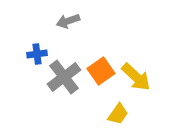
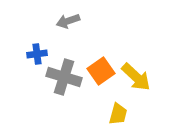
gray cross: rotated 36 degrees counterclockwise
yellow trapezoid: rotated 20 degrees counterclockwise
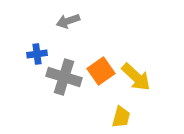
yellow trapezoid: moved 3 px right, 3 px down
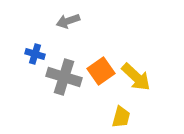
blue cross: moved 2 px left; rotated 24 degrees clockwise
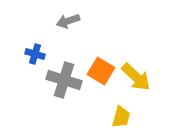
orange square: rotated 24 degrees counterclockwise
gray cross: moved 3 px down
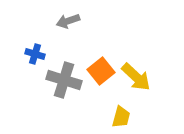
orange square: rotated 20 degrees clockwise
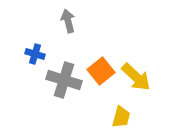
gray arrow: rotated 95 degrees clockwise
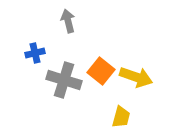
blue cross: moved 1 px up; rotated 30 degrees counterclockwise
orange square: rotated 12 degrees counterclockwise
yellow arrow: rotated 24 degrees counterclockwise
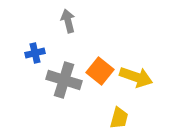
orange square: moved 1 px left
yellow trapezoid: moved 2 px left, 1 px down
